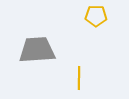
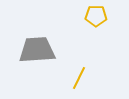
yellow line: rotated 25 degrees clockwise
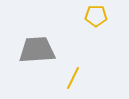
yellow line: moved 6 px left
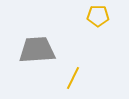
yellow pentagon: moved 2 px right
